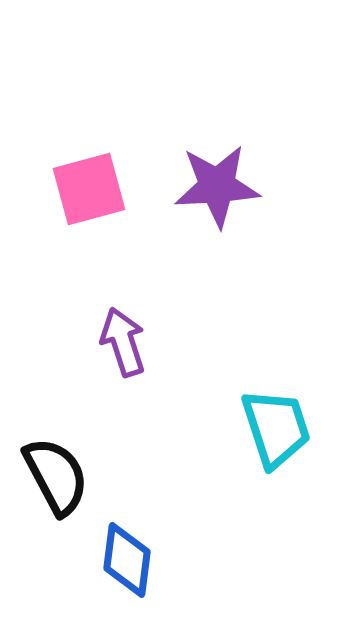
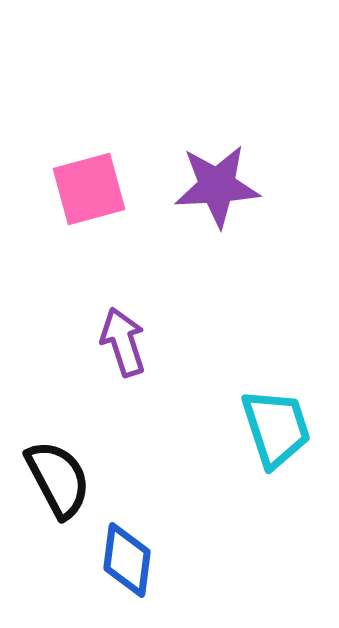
black semicircle: moved 2 px right, 3 px down
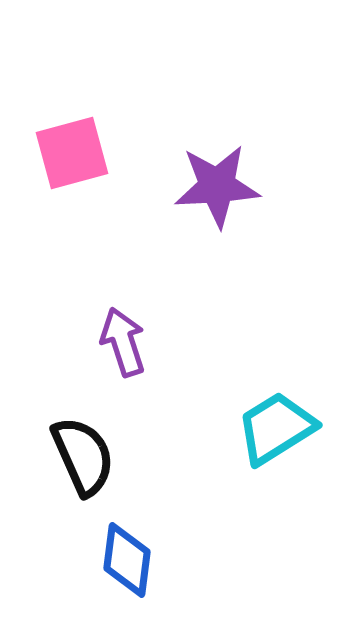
pink square: moved 17 px left, 36 px up
cyan trapezoid: rotated 104 degrees counterclockwise
black semicircle: moved 25 px right, 23 px up; rotated 4 degrees clockwise
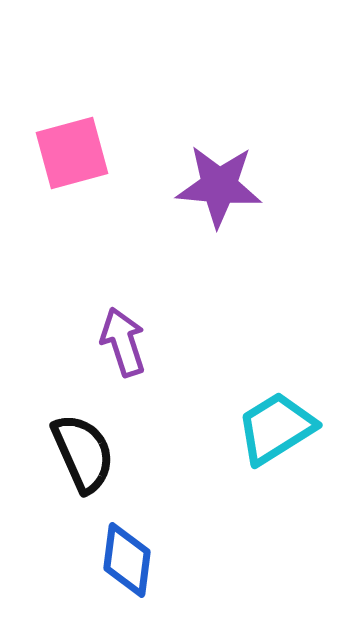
purple star: moved 2 px right; rotated 8 degrees clockwise
black semicircle: moved 3 px up
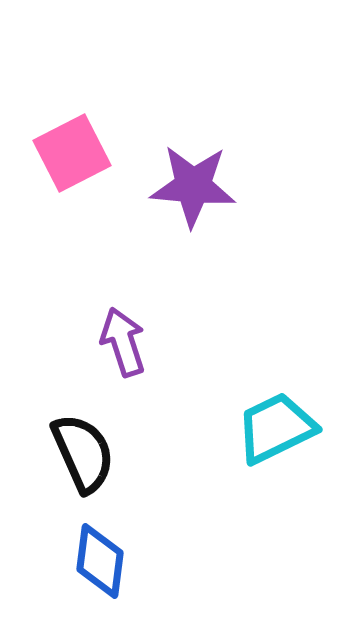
pink square: rotated 12 degrees counterclockwise
purple star: moved 26 px left
cyan trapezoid: rotated 6 degrees clockwise
blue diamond: moved 27 px left, 1 px down
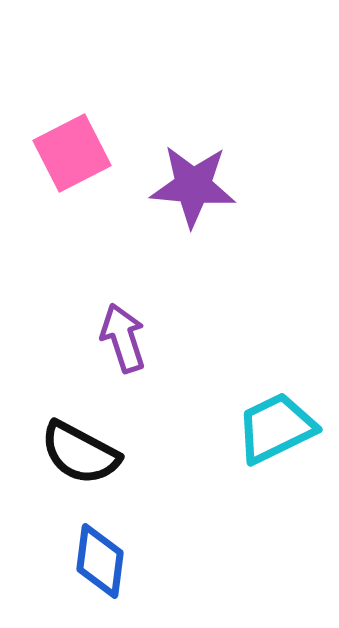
purple arrow: moved 4 px up
black semicircle: moved 3 px left; rotated 142 degrees clockwise
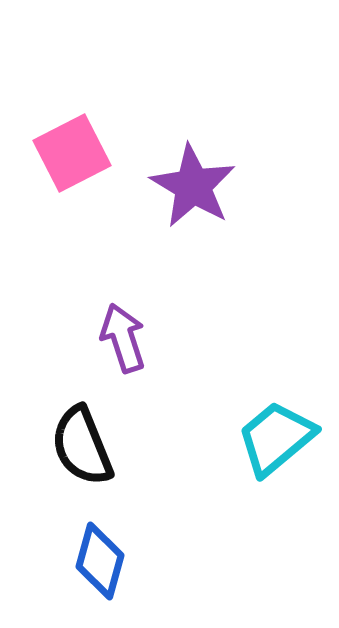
purple star: rotated 26 degrees clockwise
cyan trapezoid: moved 10 px down; rotated 14 degrees counterclockwise
black semicircle: moved 2 px right, 7 px up; rotated 40 degrees clockwise
blue diamond: rotated 8 degrees clockwise
